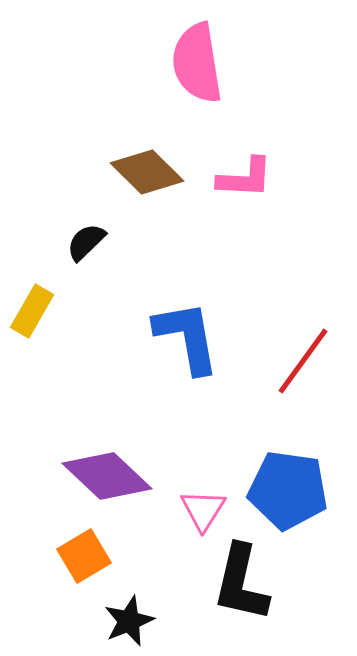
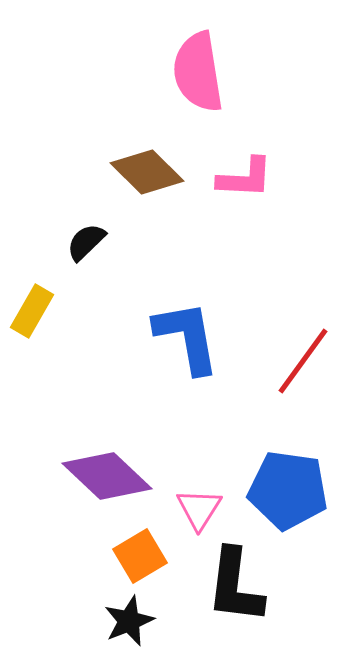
pink semicircle: moved 1 px right, 9 px down
pink triangle: moved 4 px left, 1 px up
orange square: moved 56 px right
black L-shape: moved 6 px left, 3 px down; rotated 6 degrees counterclockwise
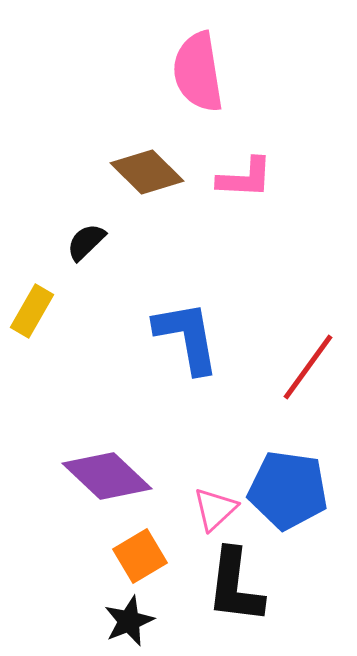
red line: moved 5 px right, 6 px down
pink triangle: moved 16 px right; rotated 15 degrees clockwise
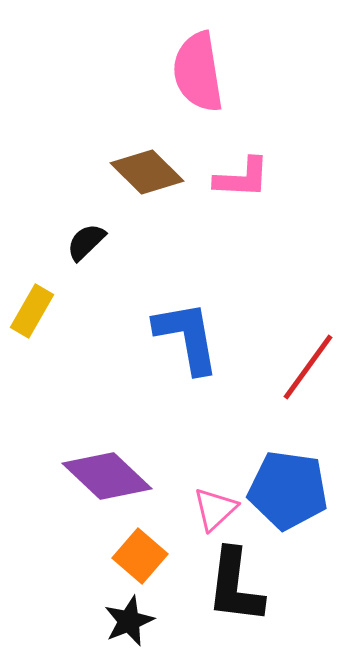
pink L-shape: moved 3 px left
orange square: rotated 18 degrees counterclockwise
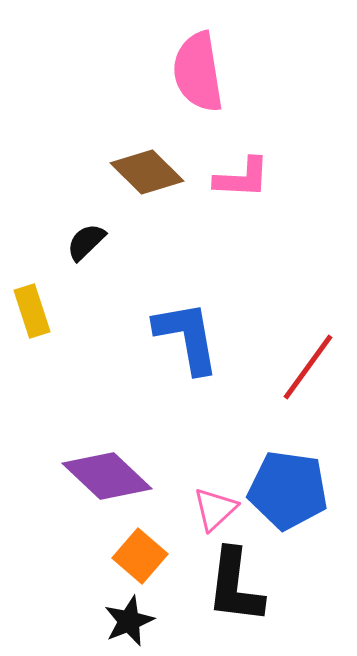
yellow rectangle: rotated 48 degrees counterclockwise
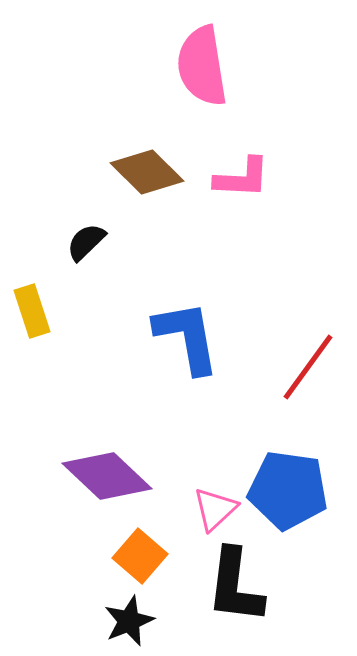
pink semicircle: moved 4 px right, 6 px up
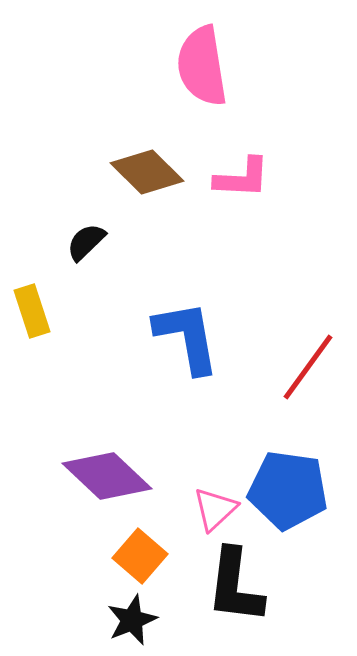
black star: moved 3 px right, 1 px up
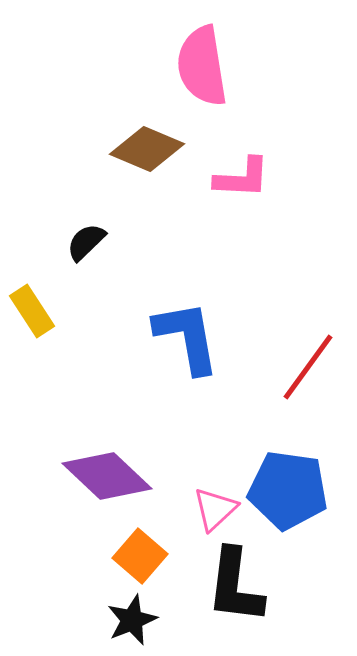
brown diamond: moved 23 px up; rotated 22 degrees counterclockwise
yellow rectangle: rotated 15 degrees counterclockwise
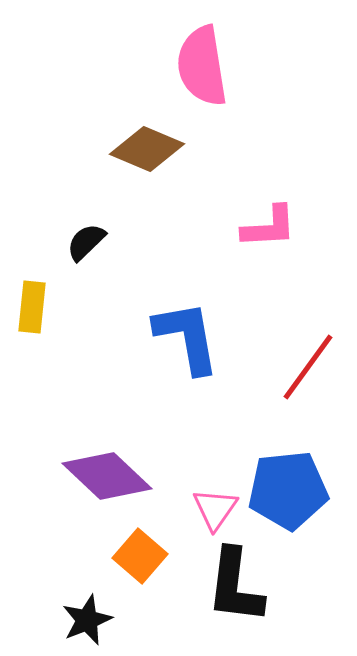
pink L-shape: moved 27 px right, 49 px down; rotated 6 degrees counterclockwise
yellow rectangle: moved 4 px up; rotated 39 degrees clockwise
blue pentagon: rotated 14 degrees counterclockwise
pink triangle: rotated 12 degrees counterclockwise
black star: moved 45 px left
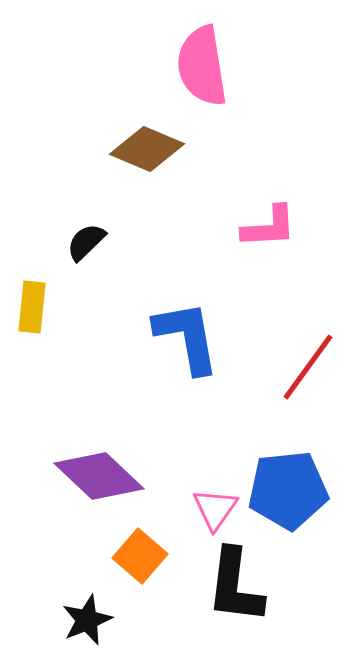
purple diamond: moved 8 px left
